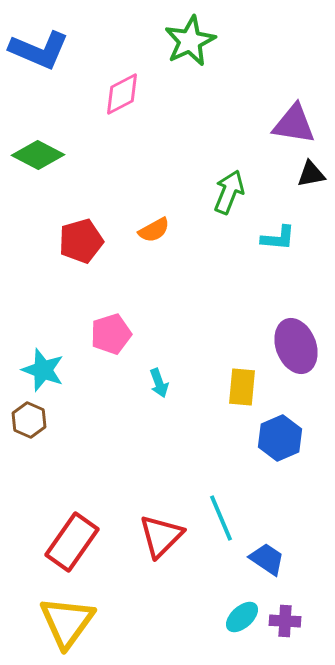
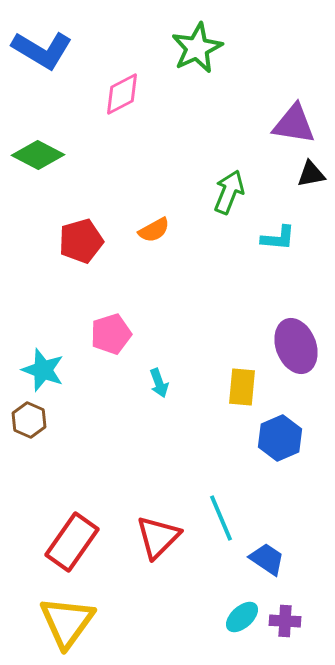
green star: moved 7 px right, 7 px down
blue L-shape: moved 3 px right; rotated 8 degrees clockwise
red triangle: moved 3 px left, 1 px down
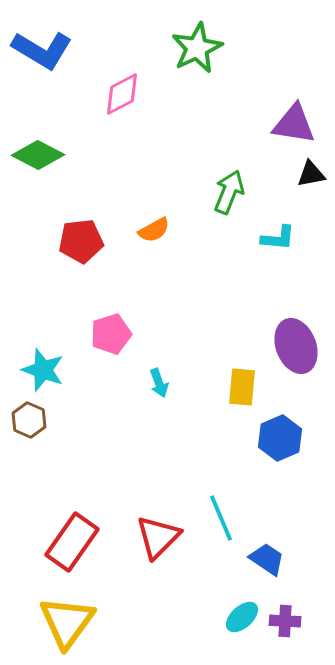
red pentagon: rotated 9 degrees clockwise
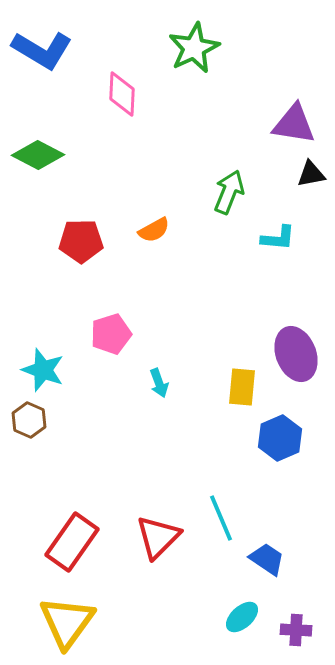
green star: moved 3 px left
pink diamond: rotated 60 degrees counterclockwise
red pentagon: rotated 6 degrees clockwise
purple ellipse: moved 8 px down
purple cross: moved 11 px right, 9 px down
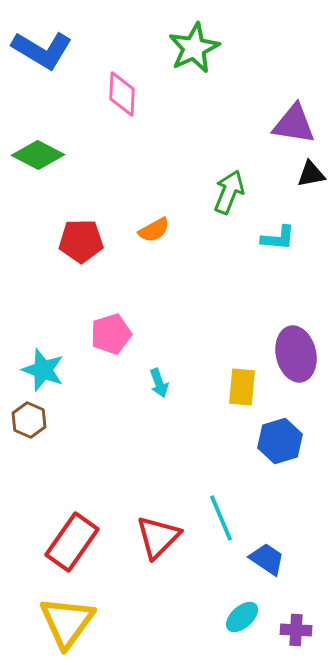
purple ellipse: rotated 8 degrees clockwise
blue hexagon: moved 3 px down; rotated 6 degrees clockwise
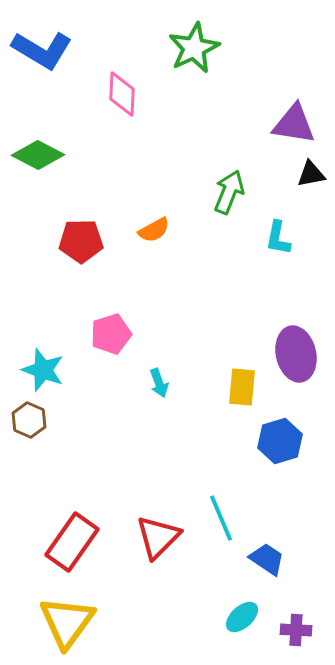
cyan L-shape: rotated 96 degrees clockwise
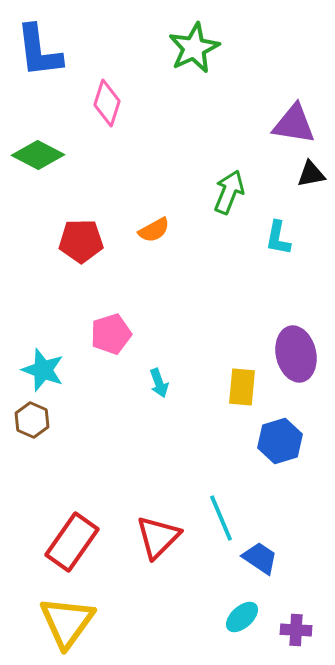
blue L-shape: moved 3 px left, 1 px down; rotated 52 degrees clockwise
pink diamond: moved 15 px left, 9 px down; rotated 15 degrees clockwise
brown hexagon: moved 3 px right
blue trapezoid: moved 7 px left, 1 px up
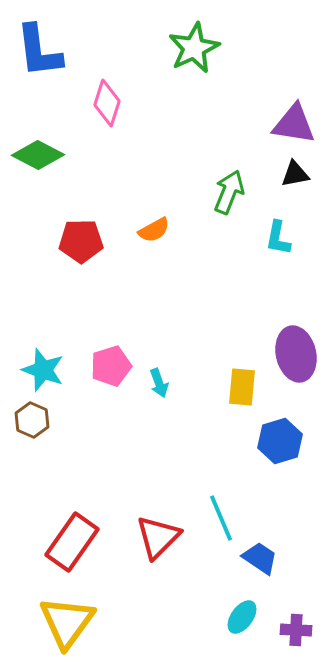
black triangle: moved 16 px left
pink pentagon: moved 32 px down
cyan ellipse: rotated 12 degrees counterclockwise
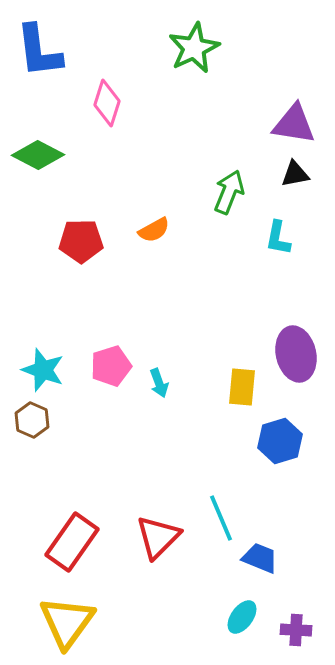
blue trapezoid: rotated 12 degrees counterclockwise
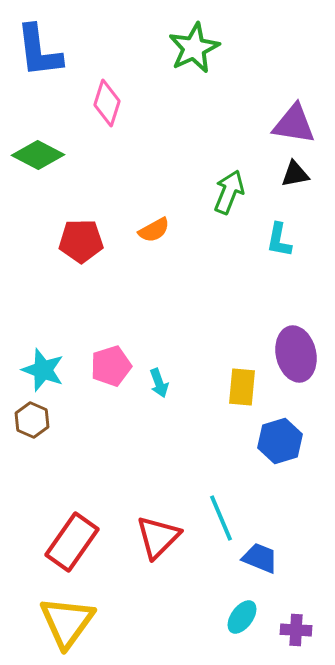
cyan L-shape: moved 1 px right, 2 px down
